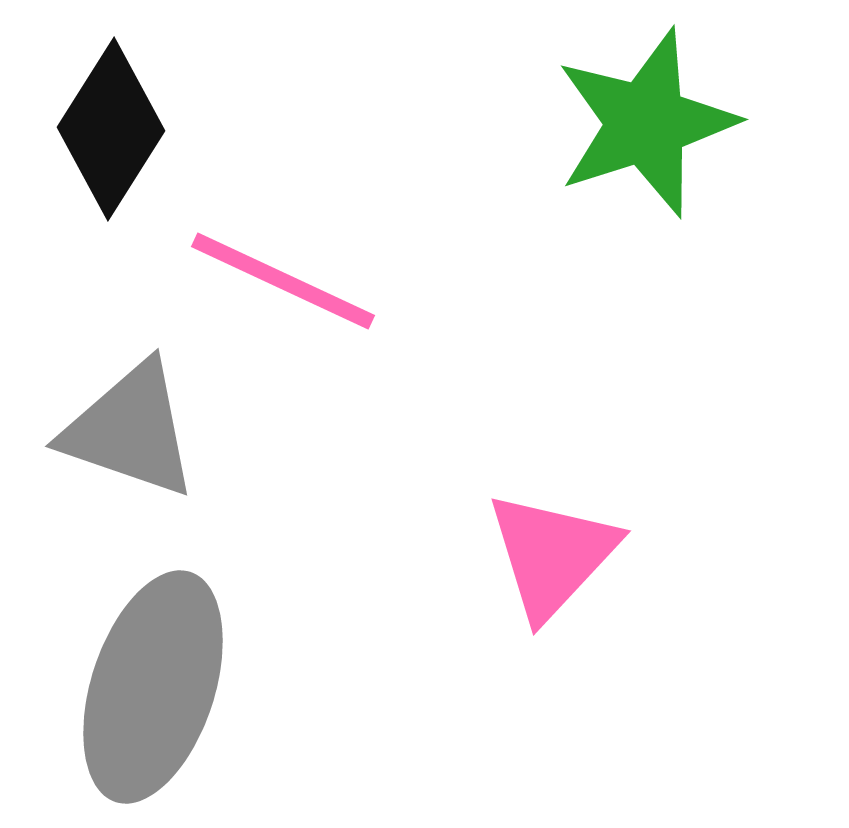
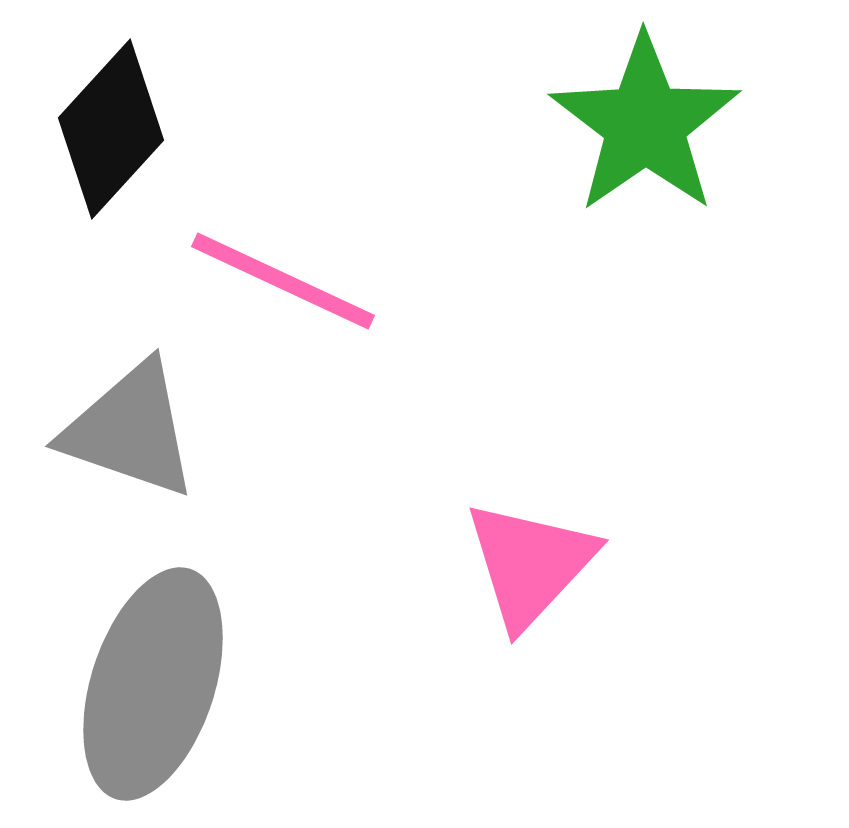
green star: moved 1 px left, 1 px down; rotated 17 degrees counterclockwise
black diamond: rotated 10 degrees clockwise
pink triangle: moved 22 px left, 9 px down
gray ellipse: moved 3 px up
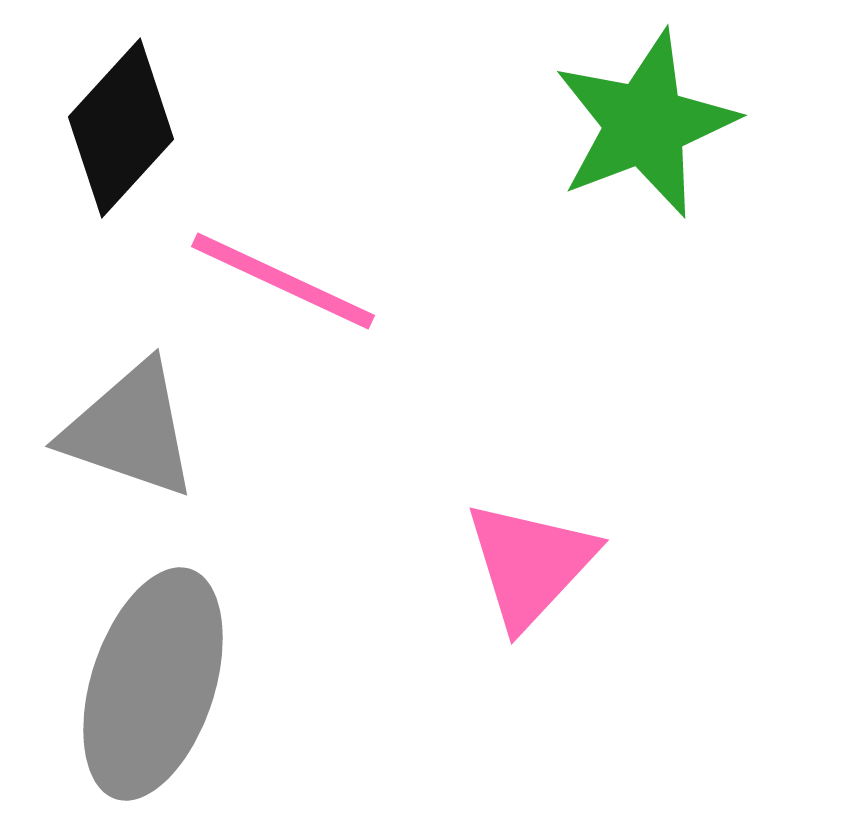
green star: rotated 14 degrees clockwise
black diamond: moved 10 px right, 1 px up
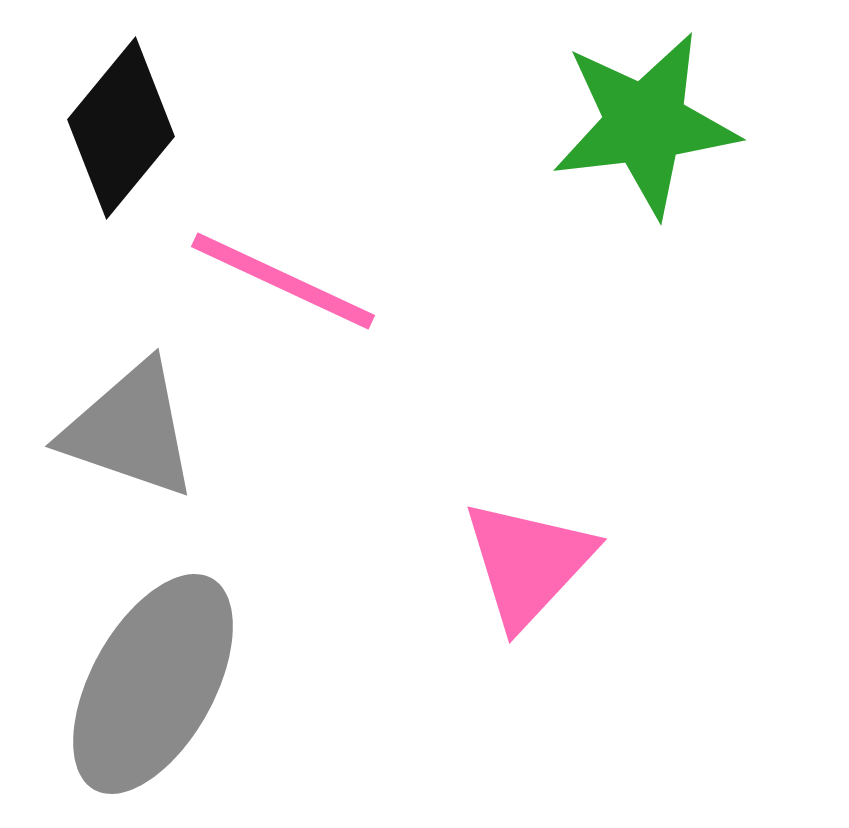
green star: rotated 14 degrees clockwise
black diamond: rotated 3 degrees counterclockwise
pink triangle: moved 2 px left, 1 px up
gray ellipse: rotated 11 degrees clockwise
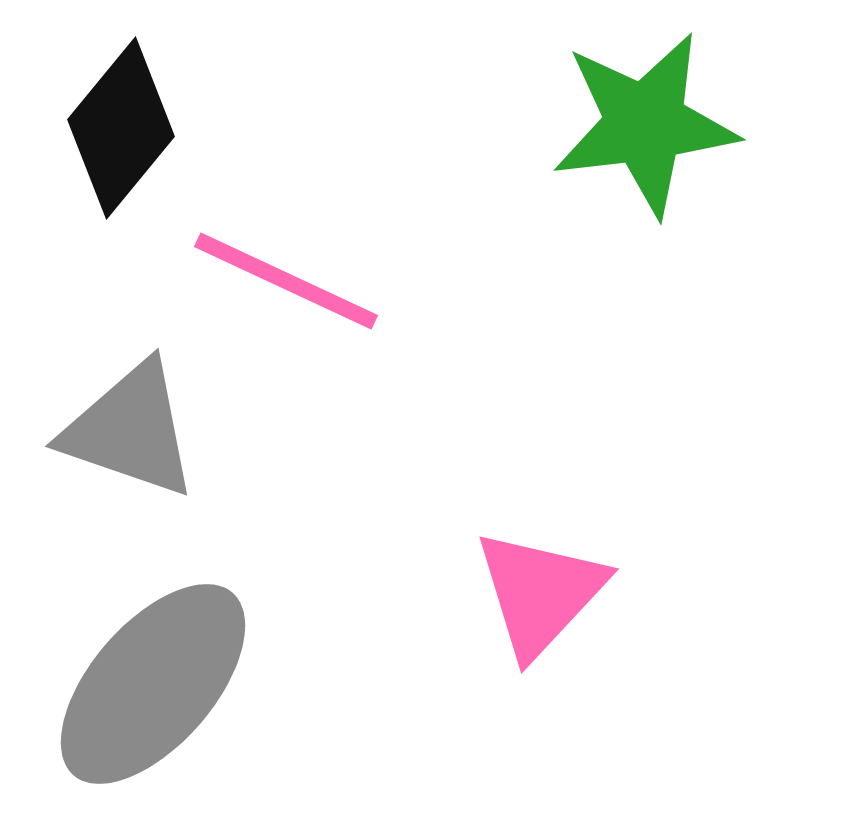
pink line: moved 3 px right
pink triangle: moved 12 px right, 30 px down
gray ellipse: rotated 12 degrees clockwise
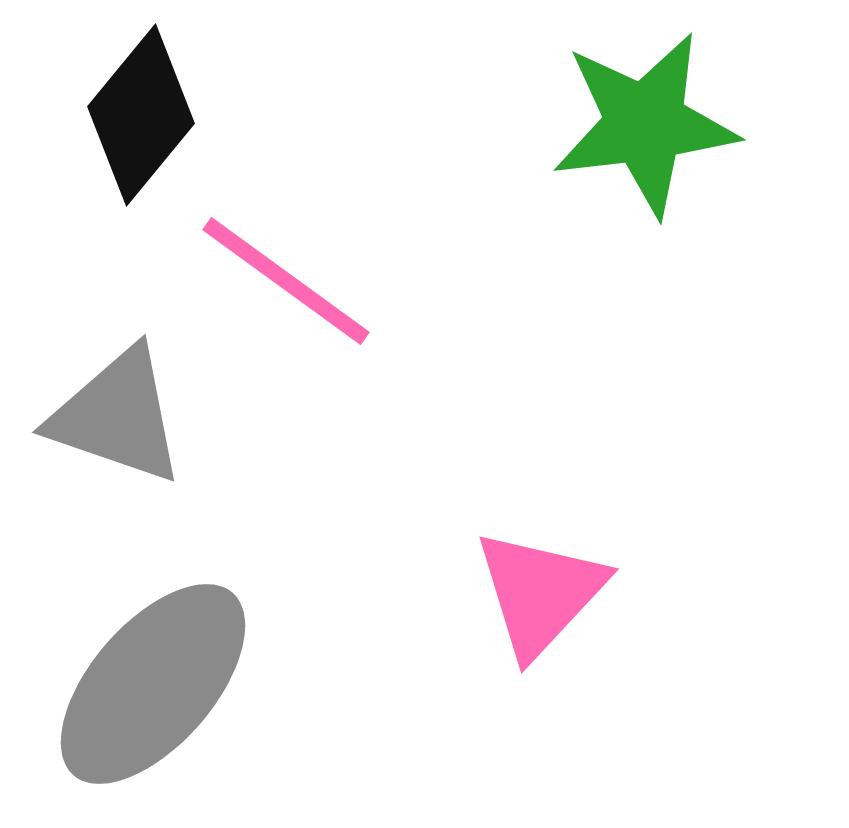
black diamond: moved 20 px right, 13 px up
pink line: rotated 11 degrees clockwise
gray triangle: moved 13 px left, 14 px up
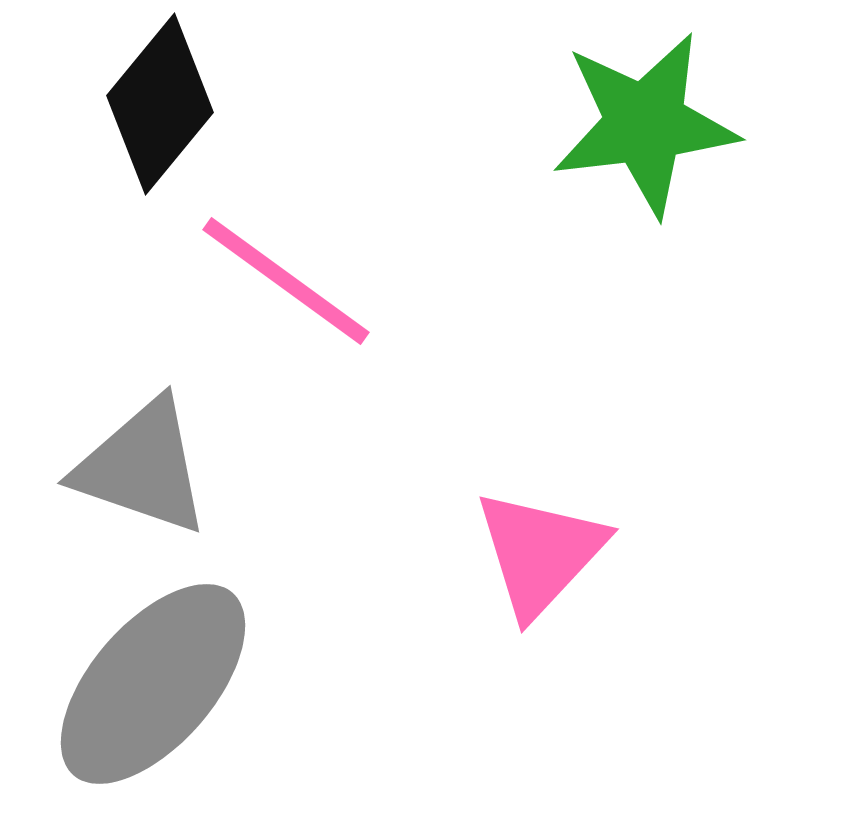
black diamond: moved 19 px right, 11 px up
gray triangle: moved 25 px right, 51 px down
pink triangle: moved 40 px up
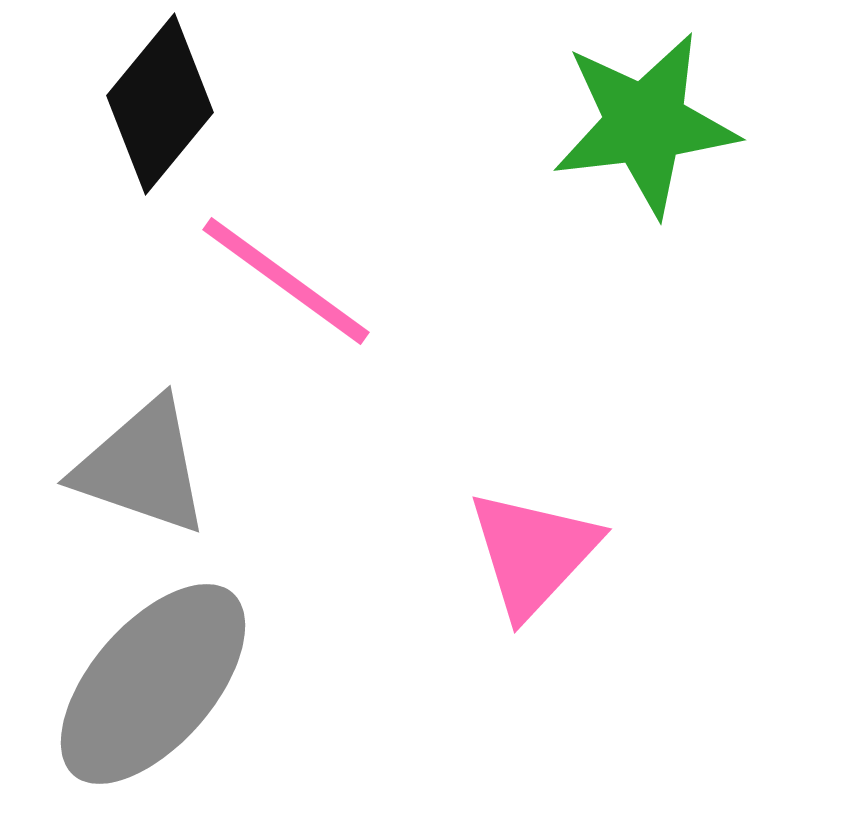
pink triangle: moved 7 px left
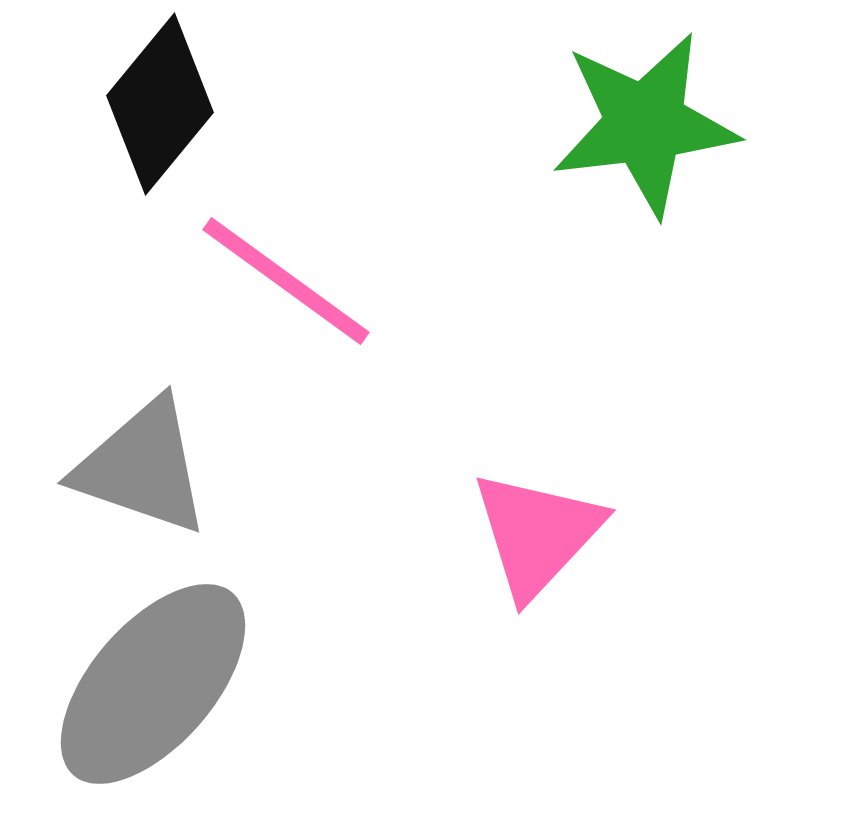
pink triangle: moved 4 px right, 19 px up
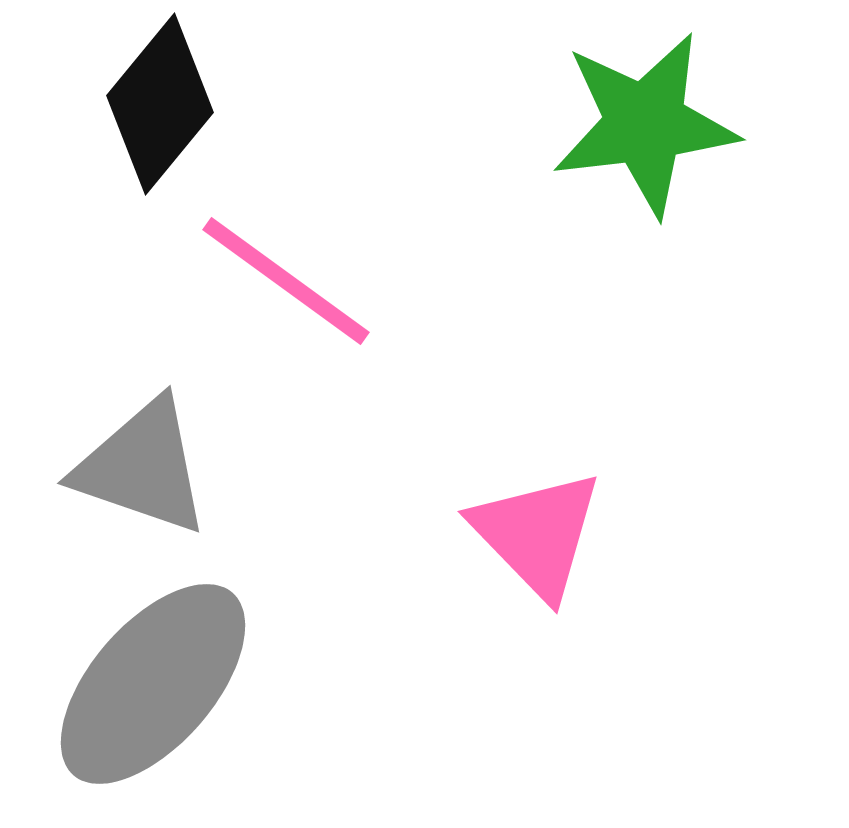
pink triangle: rotated 27 degrees counterclockwise
